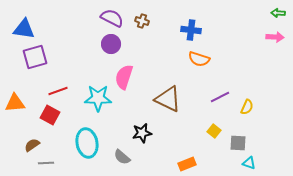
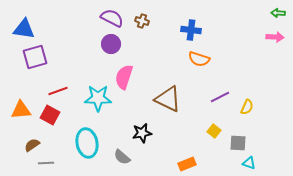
orange triangle: moved 6 px right, 7 px down
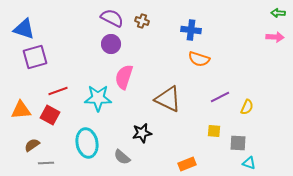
blue triangle: rotated 10 degrees clockwise
yellow square: rotated 32 degrees counterclockwise
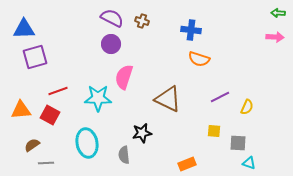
blue triangle: rotated 20 degrees counterclockwise
gray semicircle: moved 2 px right, 2 px up; rotated 42 degrees clockwise
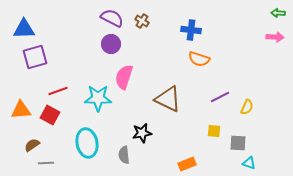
brown cross: rotated 16 degrees clockwise
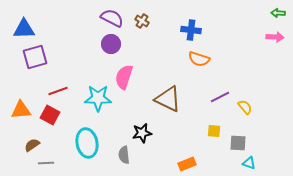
yellow semicircle: moved 2 px left; rotated 63 degrees counterclockwise
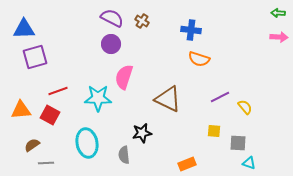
pink arrow: moved 4 px right
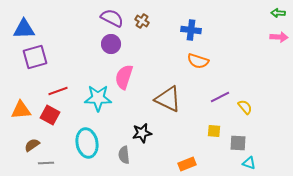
orange semicircle: moved 1 px left, 2 px down
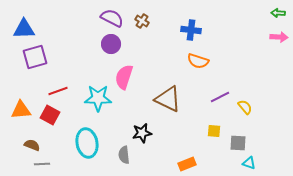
brown semicircle: rotated 56 degrees clockwise
gray line: moved 4 px left, 1 px down
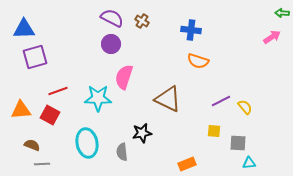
green arrow: moved 4 px right
pink arrow: moved 7 px left; rotated 36 degrees counterclockwise
purple line: moved 1 px right, 4 px down
gray semicircle: moved 2 px left, 3 px up
cyan triangle: rotated 24 degrees counterclockwise
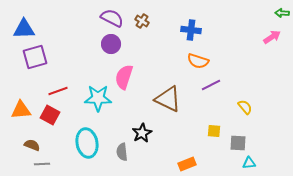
purple line: moved 10 px left, 16 px up
black star: rotated 18 degrees counterclockwise
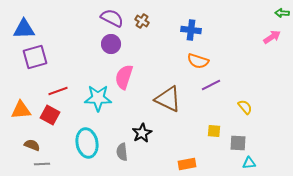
orange rectangle: rotated 12 degrees clockwise
